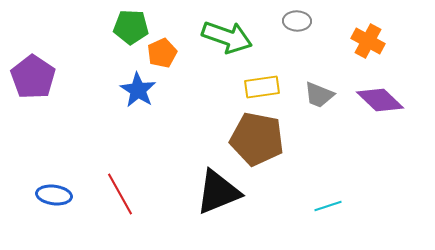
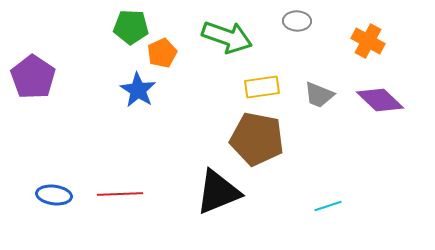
red line: rotated 63 degrees counterclockwise
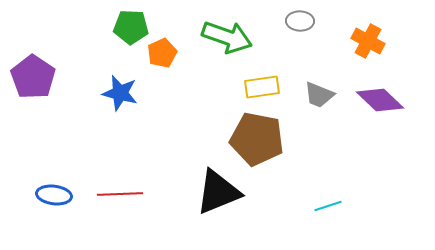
gray ellipse: moved 3 px right
blue star: moved 18 px left, 3 px down; rotated 18 degrees counterclockwise
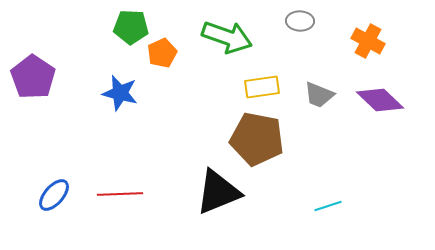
blue ellipse: rotated 56 degrees counterclockwise
